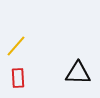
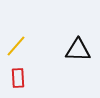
black triangle: moved 23 px up
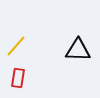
red rectangle: rotated 12 degrees clockwise
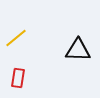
yellow line: moved 8 px up; rotated 10 degrees clockwise
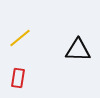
yellow line: moved 4 px right
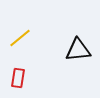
black triangle: rotated 8 degrees counterclockwise
